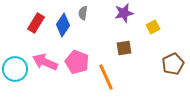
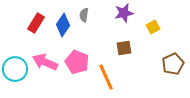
gray semicircle: moved 1 px right, 2 px down
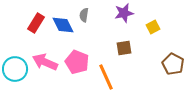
blue diamond: rotated 60 degrees counterclockwise
brown pentagon: rotated 20 degrees counterclockwise
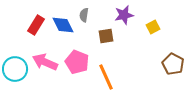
purple star: moved 2 px down
red rectangle: moved 2 px down
brown square: moved 18 px left, 12 px up
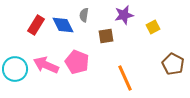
pink arrow: moved 1 px right, 3 px down
orange line: moved 19 px right, 1 px down
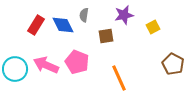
orange line: moved 6 px left
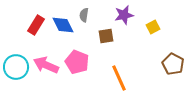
cyan circle: moved 1 px right, 2 px up
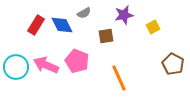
gray semicircle: moved 2 px up; rotated 128 degrees counterclockwise
blue diamond: moved 1 px left
pink pentagon: moved 1 px up
